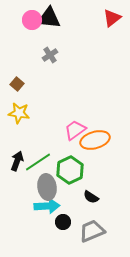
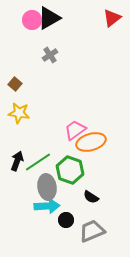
black triangle: rotated 35 degrees counterclockwise
brown square: moved 2 px left
orange ellipse: moved 4 px left, 2 px down
green hexagon: rotated 16 degrees counterclockwise
black circle: moved 3 px right, 2 px up
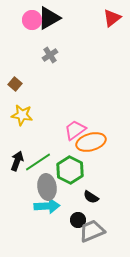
yellow star: moved 3 px right, 2 px down
green hexagon: rotated 8 degrees clockwise
black circle: moved 12 px right
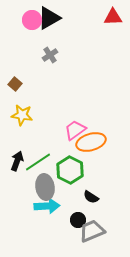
red triangle: moved 1 px right, 1 px up; rotated 36 degrees clockwise
gray ellipse: moved 2 px left
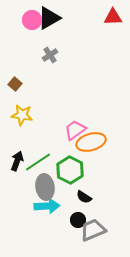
black semicircle: moved 7 px left
gray trapezoid: moved 1 px right, 1 px up
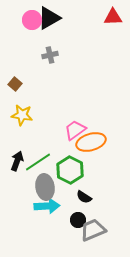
gray cross: rotated 21 degrees clockwise
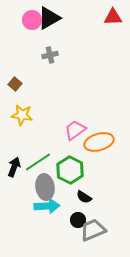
orange ellipse: moved 8 px right
black arrow: moved 3 px left, 6 px down
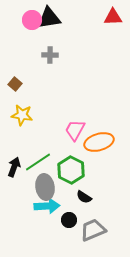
black triangle: rotated 20 degrees clockwise
gray cross: rotated 14 degrees clockwise
pink trapezoid: rotated 25 degrees counterclockwise
green hexagon: moved 1 px right
black circle: moved 9 px left
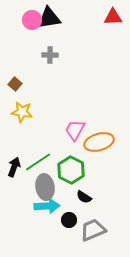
yellow star: moved 3 px up
